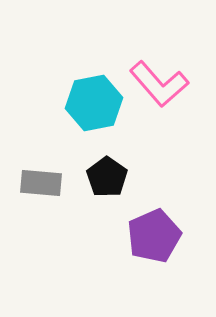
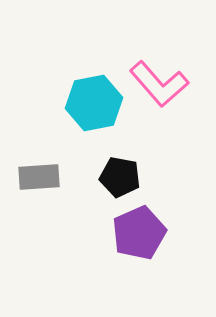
black pentagon: moved 13 px right; rotated 24 degrees counterclockwise
gray rectangle: moved 2 px left, 6 px up; rotated 9 degrees counterclockwise
purple pentagon: moved 15 px left, 3 px up
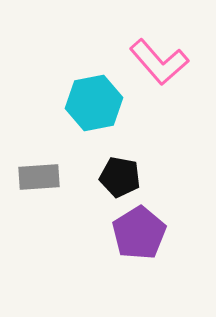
pink L-shape: moved 22 px up
purple pentagon: rotated 8 degrees counterclockwise
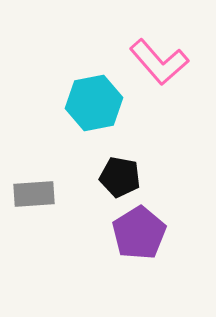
gray rectangle: moved 5 px left, 17 px down
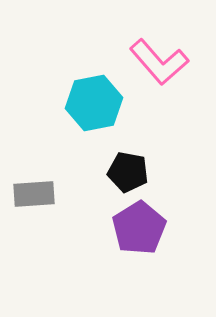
black pentagon: moved 8 px right, 5 px up
purple pentagon: moved 5 px up
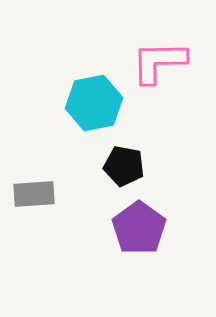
pink L-shape: rotated 130 degrees clockwise
black pentagon: moved 4 px left, 6 px up
purple pentagon: rotated 4 degrees counterclockwise
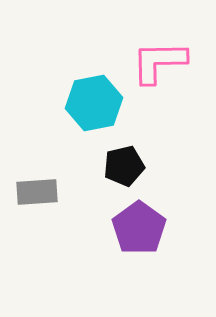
black pentagon: rotated 24 degrees counterclockwise
gray rectangle: moved 3 px right, 2 px up
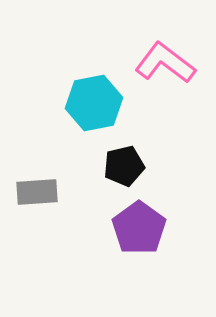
pink L-shape: moved 6 px right, 1 px down; rotated 38 degrees clockwise
